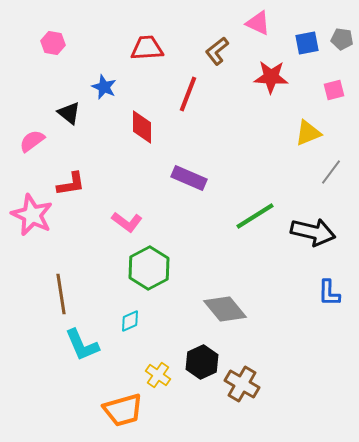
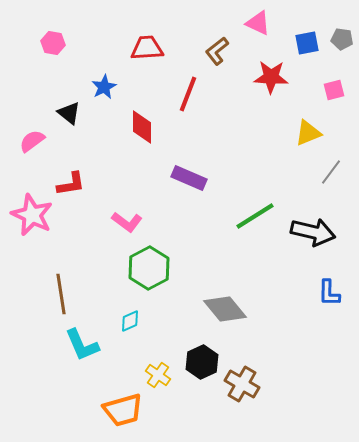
blue star: rotated 20 degrees clockwise
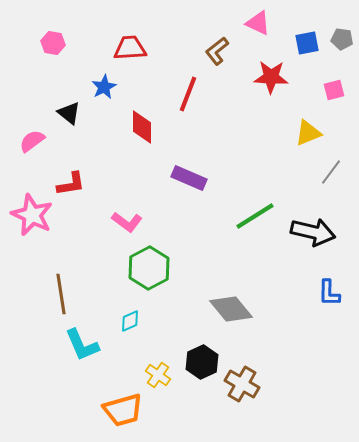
red trapezoid: moved 17 px left
gray diamond: moved 6 px right
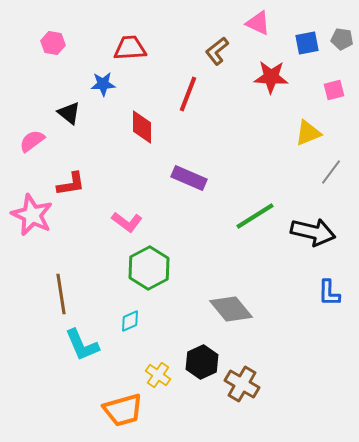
blue star: moved 1 px left, 3 px up; rotated 25 degrees clockwise
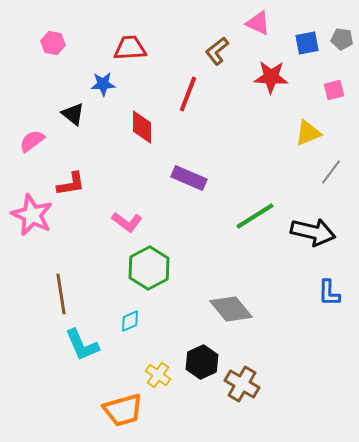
black triangle: moved 4 px right, 1 px down
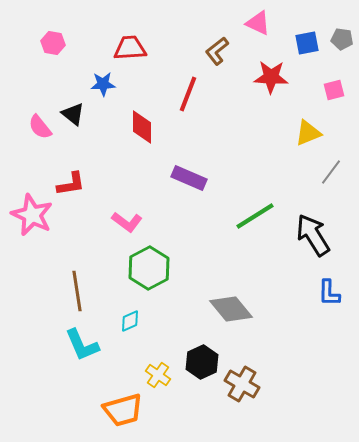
pink semicircle: moved 8 px right, 14 px up; rotated 92 degrees counterclockwise
black arrow: moved 3 px down; rotated 135 degrees counterclockwise
brown line: moved 16 px right, 3 px up
